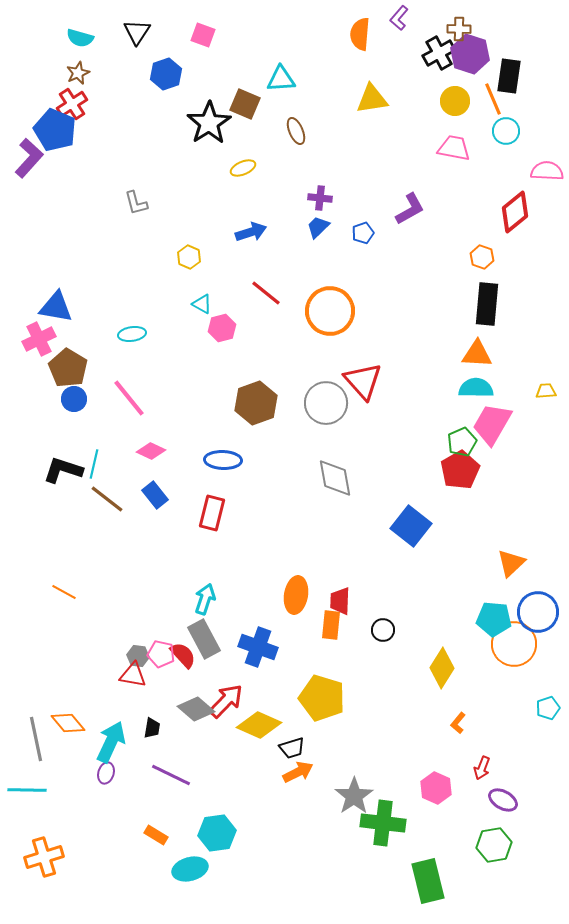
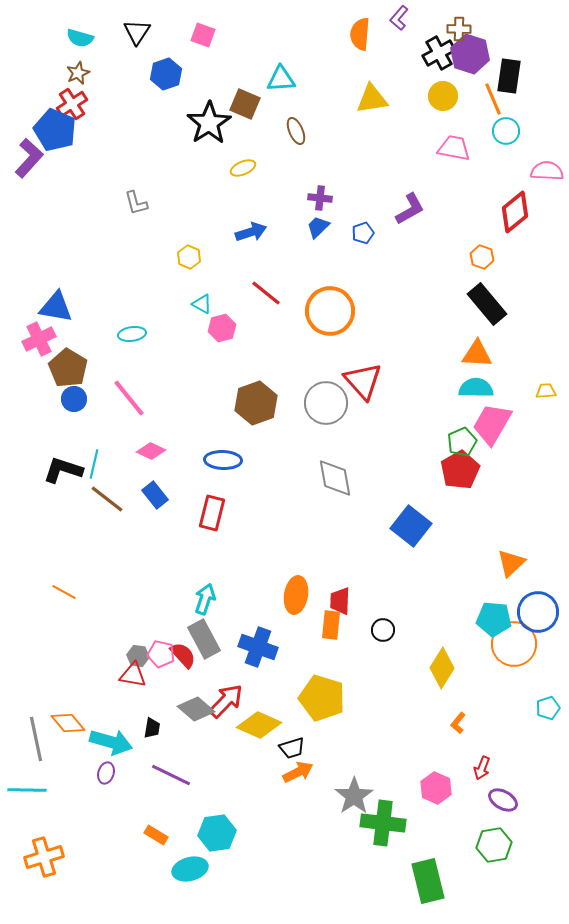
yellow circle at (455, 101): moved 12 px left, 5 px up
black rectangle at (487, 304): rotated 45 degrees counterclockwise
cyan arrow at (111, 742): rotated 81 degrees clockwise
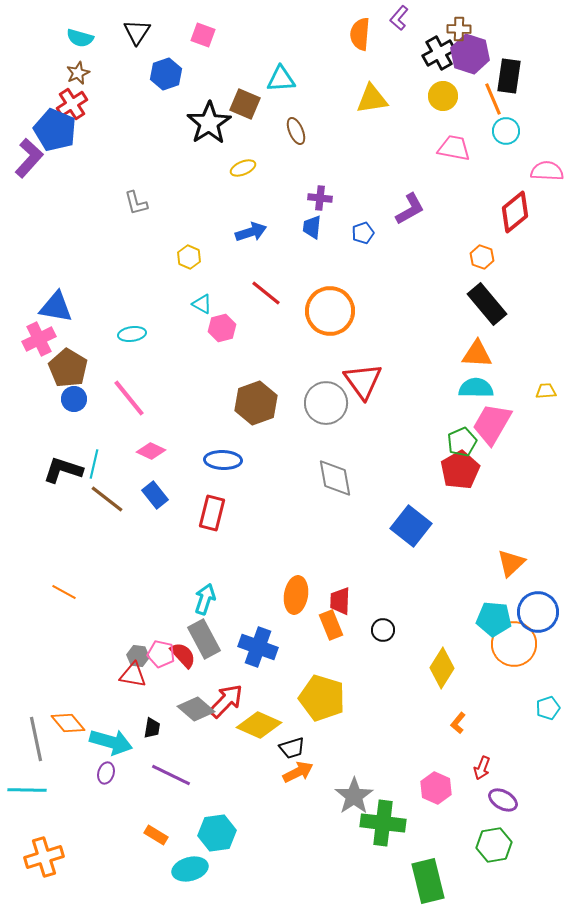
blue trapezoid at (318, 227): moved 6 px left; rotated 40 degrees counterclockwise
red triangle at (363, 381): rotated 6 degrees clockwise
orange rectangle at (331, 625): rotated 28 degrees counterclockwise
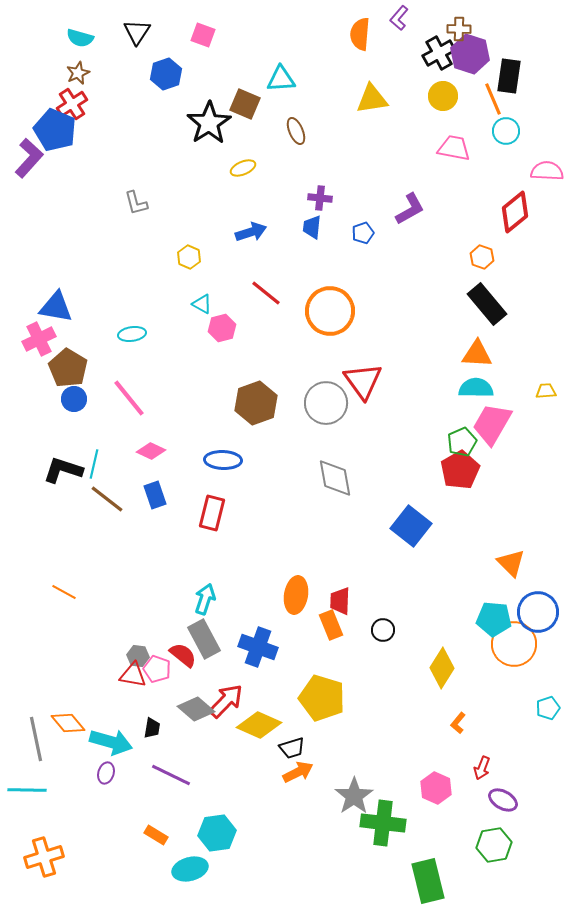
blue rectangle at (155, 495): rotated 20 degrees clockwise
orange triangle at (511, 563): rotated 32 degrees counterclockwise
pink pentagon at (161, 654): moved 4 px left, 15 px down; rotated 8 degrees clockwise
red semicircle at (183, 655): rotated 8 degrees counterclockwise
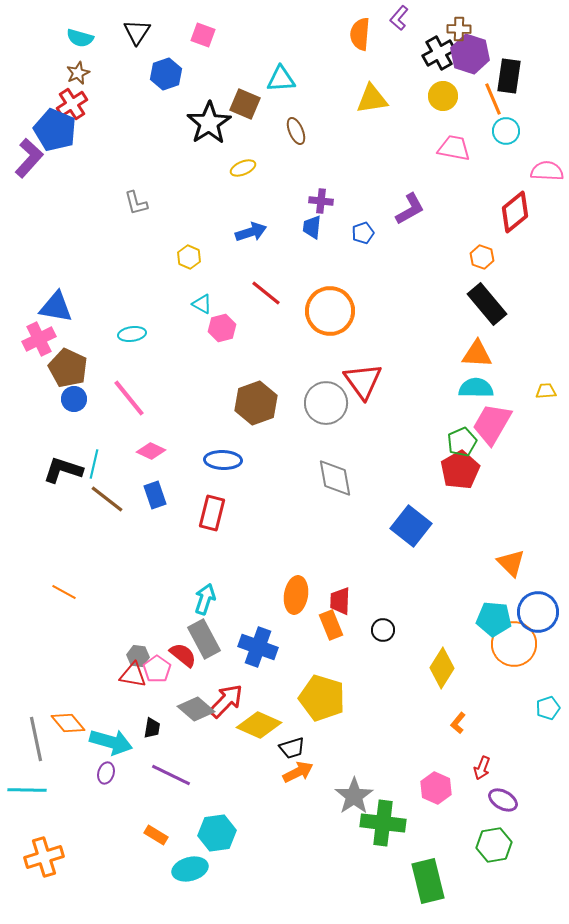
purple cross at (320, 198): moved 1 px right, 3 px down
brown pentagon at (68, 368): rotated 6 degrees counterclockwise
pink pentagon at (157, 669): rotated 16 degrees clockwise
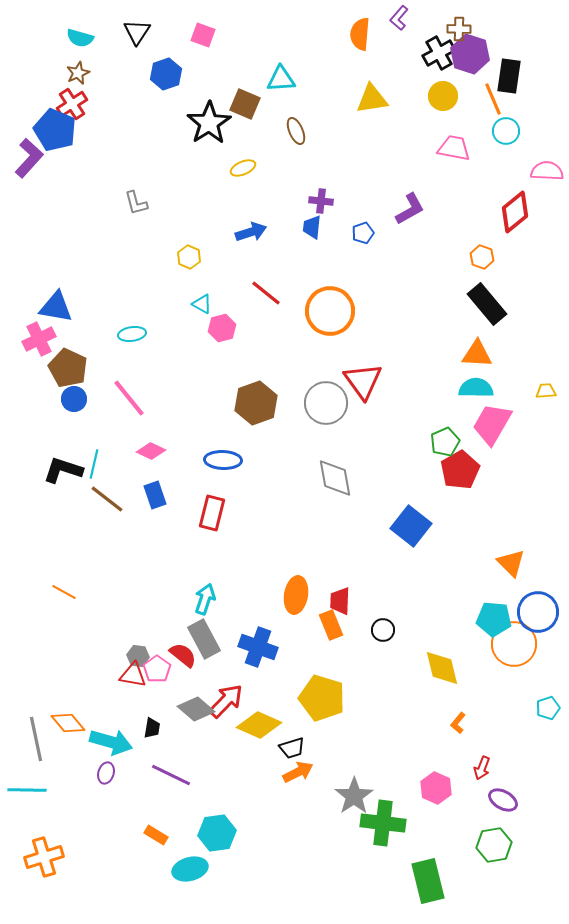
green pentagon at (462, 442): moved 17 px left
yellow diamond at (442, 668): rotated 45 degrees counterclockwise
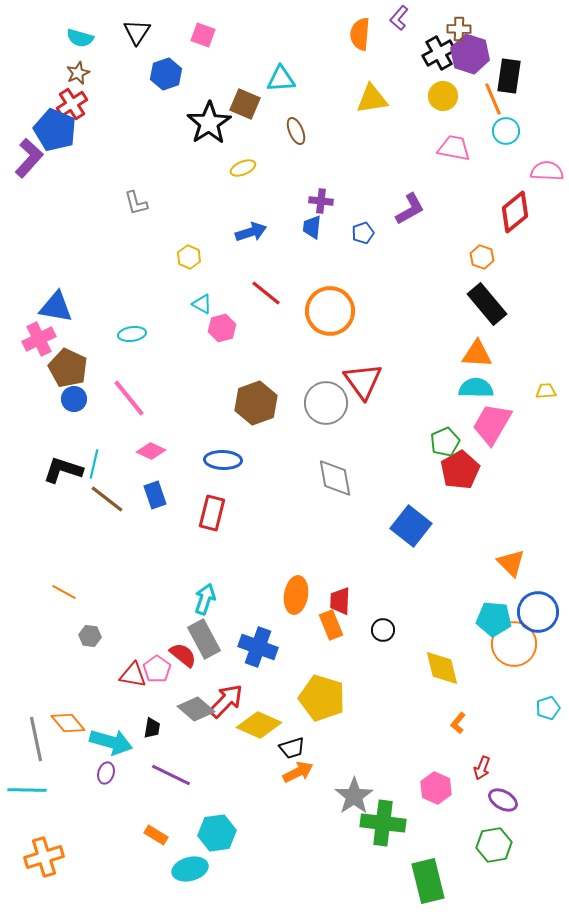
gray hexagon at (138, 656): moved 48 px left, 20 px up
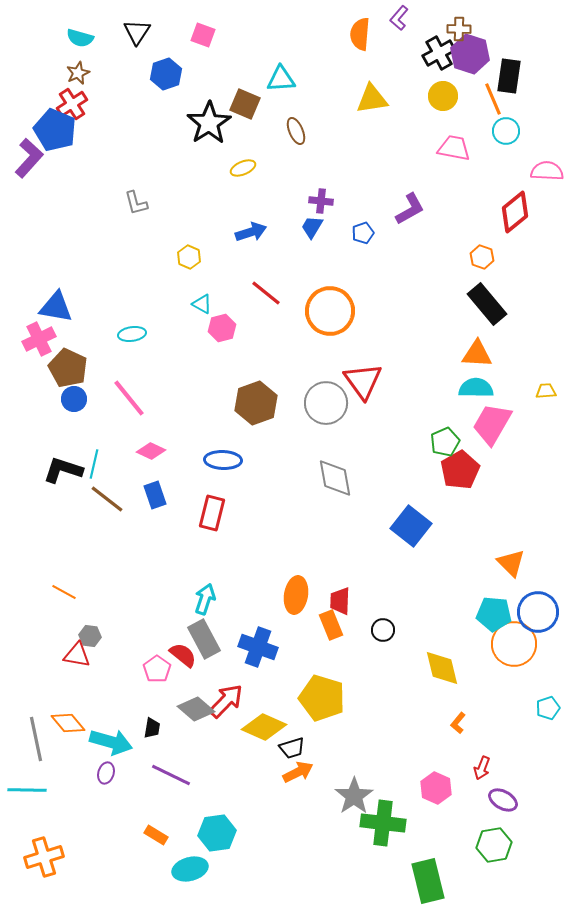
blue trapezoid at (312, 227): rotated 25 degrees clockwise
cyan pentagon at (494, 619): moved 5 px up
red triangle at (133, 675): moved 56 px left, 20 px up
yellow diamond at (259, 725): moved 5 px right, 2 px down
